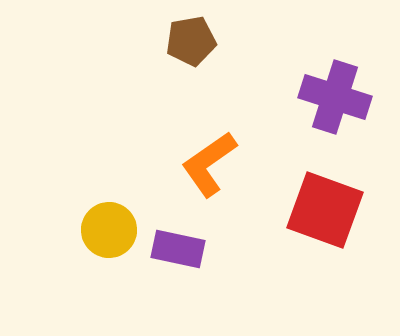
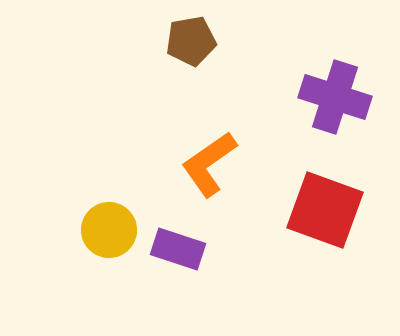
purple rectangle: rotated 6 degrees clockwise
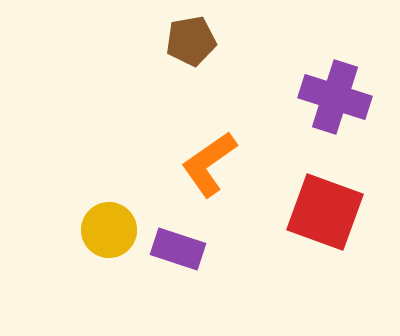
red square: moved 2 px down
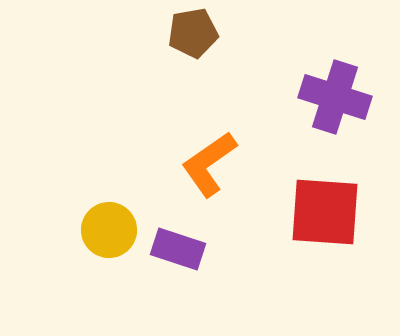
brown pentagon: moved 2 px right, 8 px up
red square: rotated 16 degrees counterclockwise
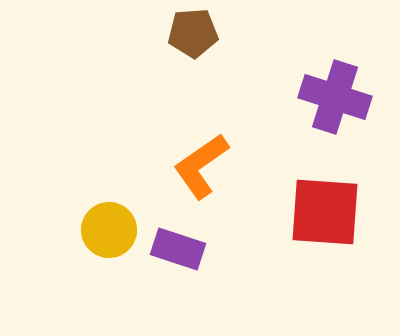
brown pentagon: rotated 6 degrees clockwise
orange L-shape: moved 8 px left, 2 px down
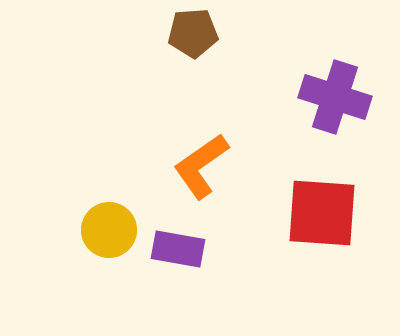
red square: moved 3 px left, 1 px down
purple rectangle: rotated 8 degrees counterclockwise
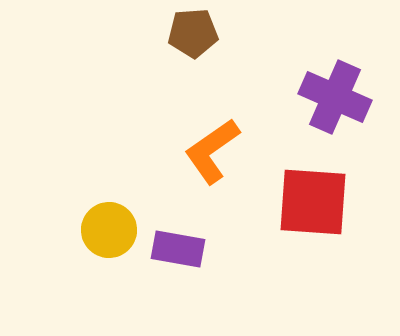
purple cross: rotated 6 degrees clockwise
orange L-shape: moved 11 px right, 15 px up
red square: moved 9 px left, 11 px up
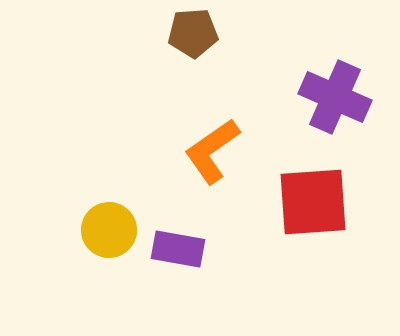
red square: rotated 8 degrees counterclockwise
